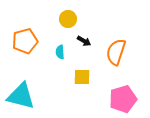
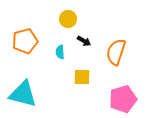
cyan triangle: moved 2 px right, 2 px up
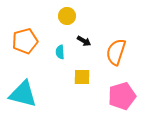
yellow circle: moved 1 px left, 3 px up
pink pentagon: moved 1 px left, 3 px up
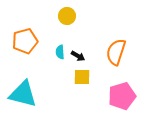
black arrow: moved 6 px left, 15 px down
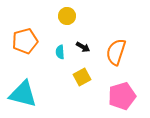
black arrow: moved 5 px right, 9 px up
yellow square: rotated 30 degrees counterclockwise
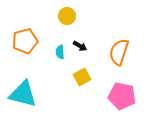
black arrow: moved 3 px left, 1 px up
orange semicircle: moved 3 px right
pink pentagon: rotated 28 degrees clockwise
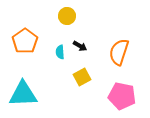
orange pentagon: rotated 20 degrees counterclockwise
cyan triangle: rotated 16 degrees counterclockwise
